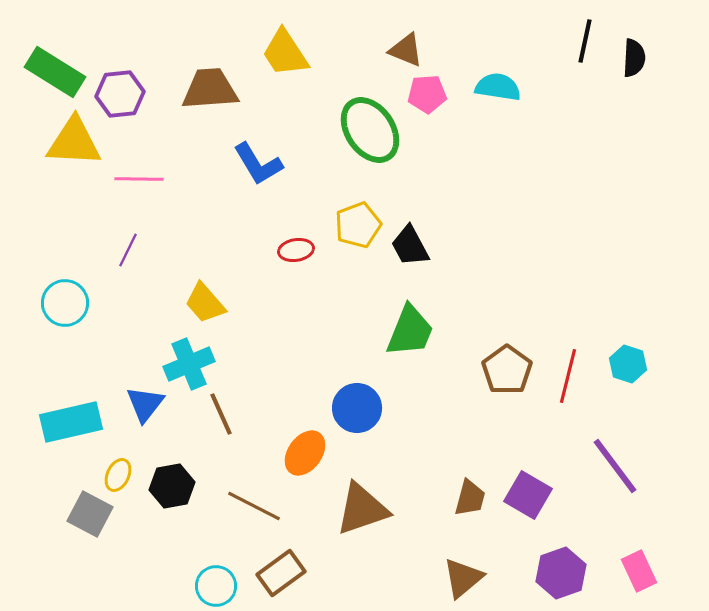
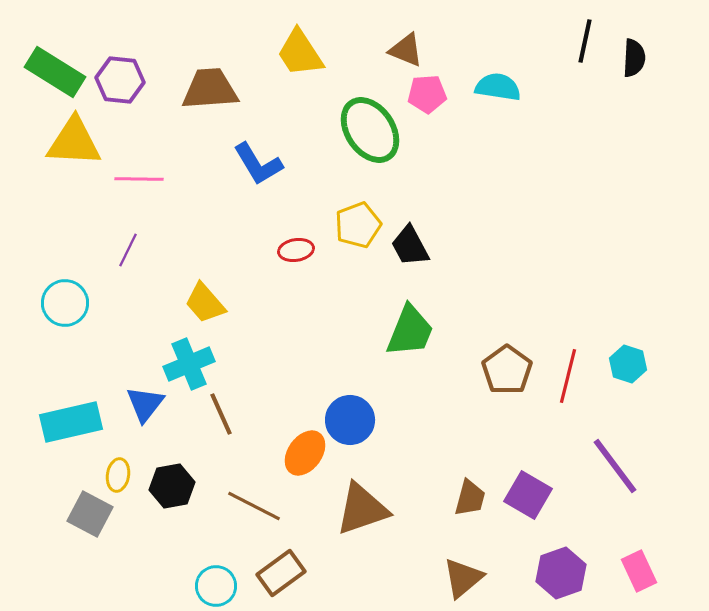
yellow trapezoid at (285, 53): moved 15 px right
purple hexagon at (120, 94): moved 14 px up; rotated 12 degrees clockwise
blue circle at (357, 408): moved 7 px left, 12 px down
yellow ellipse at (118, 475): rotated 16 degrees counterclockwise
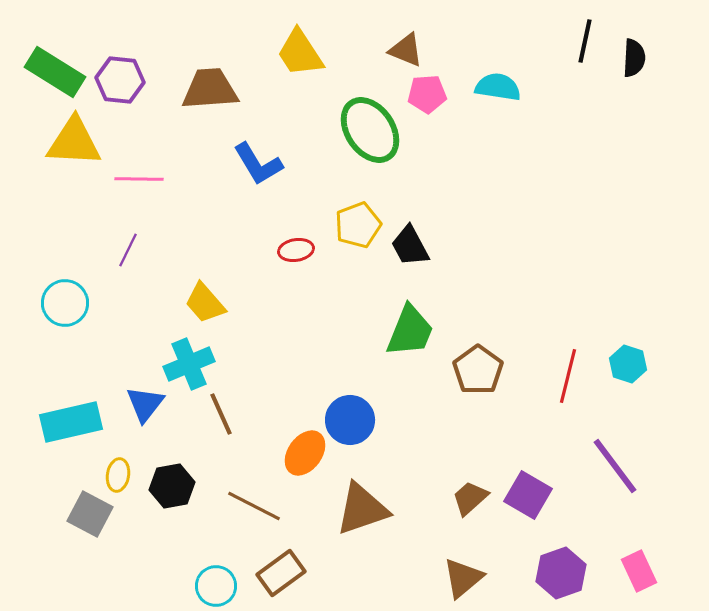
brown pentagon at (507, 370): moved 29 px left
brown trapezoid at (470, 498): rotated 147 degrees counterclockwise
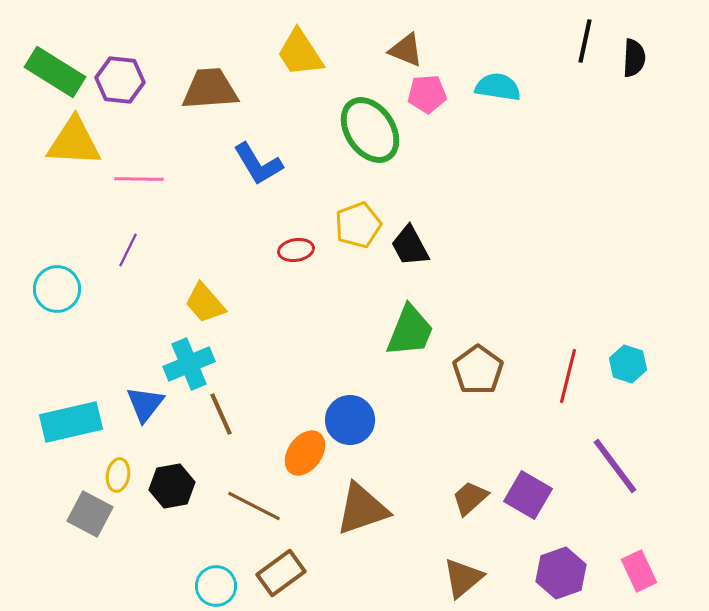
cyan circle at (65, 303): moved 8 px left, 14 px up
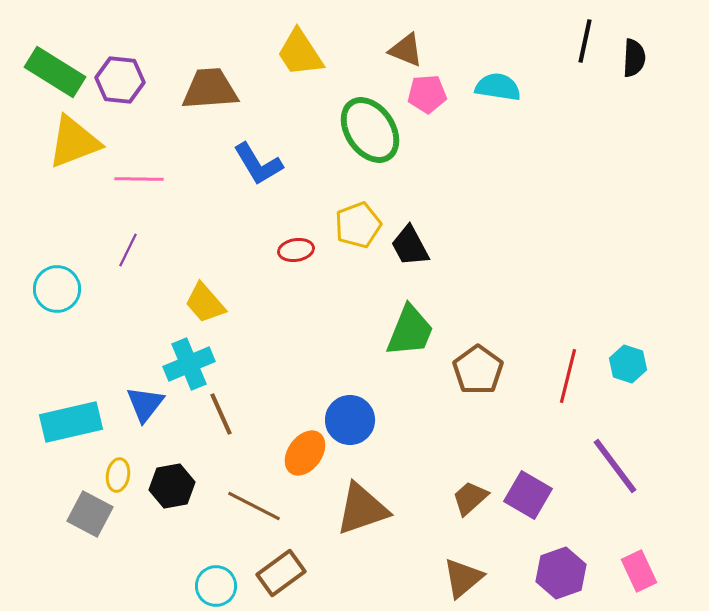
yellow triangle at (74, 142): rotated 24 degrees counterclockwise
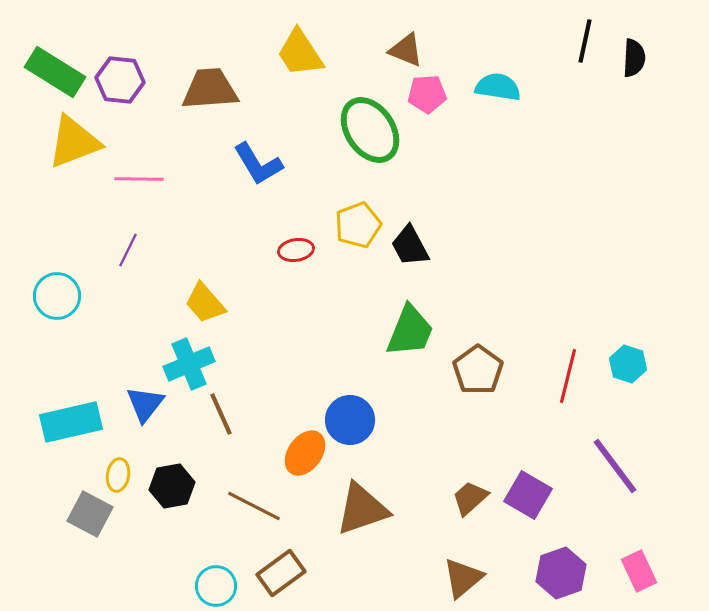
cyan circle at (57, 289): moved 7 px down
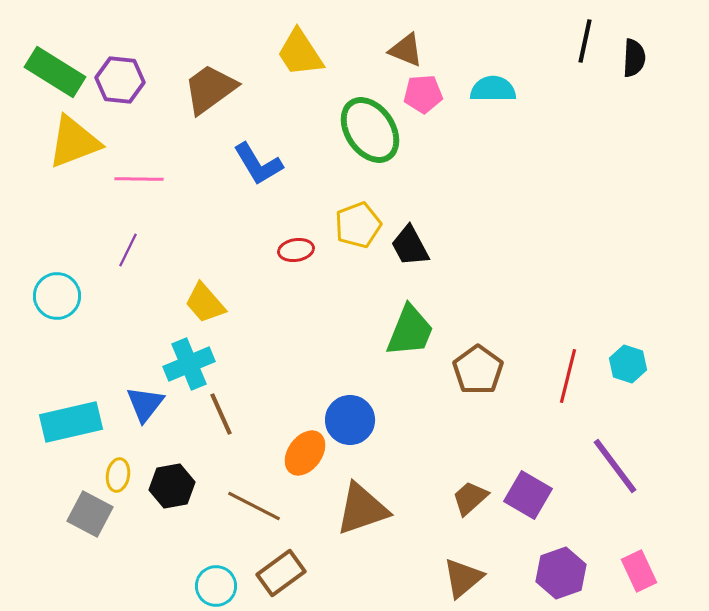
cyan semicircle at (498, 87): moved 5 px left, 2 px down; rotated 9 degrees counterclockwise
brown trapezoid at (210, 89): rotated 32 degrees counterclockwise
pink pentagon at (427, 94): moved 4 px left
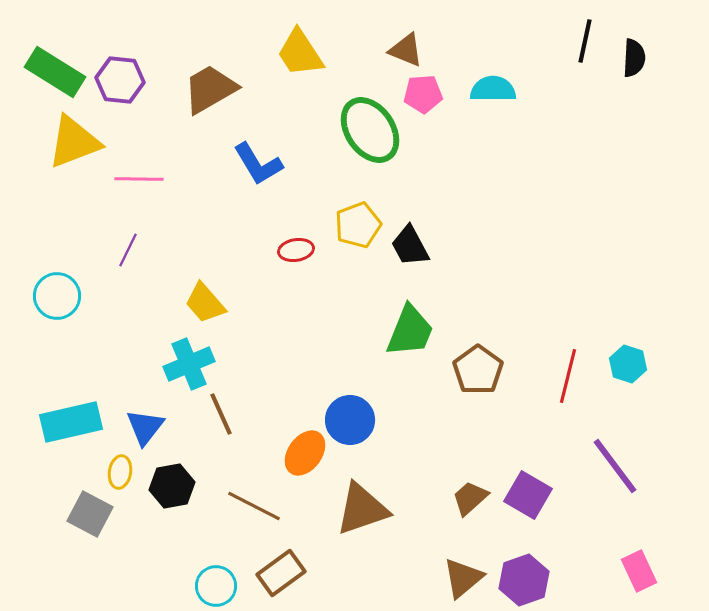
brown trapezoid at (210, 89): rotated 6 degrees clockwise
blue triangle at (145, 404): moved 23 px down
yellow ellipse at (118, 475): moved 2 px right, 3 px up
purple hexagon at (561, 573): moved 37 px left, 7 px down
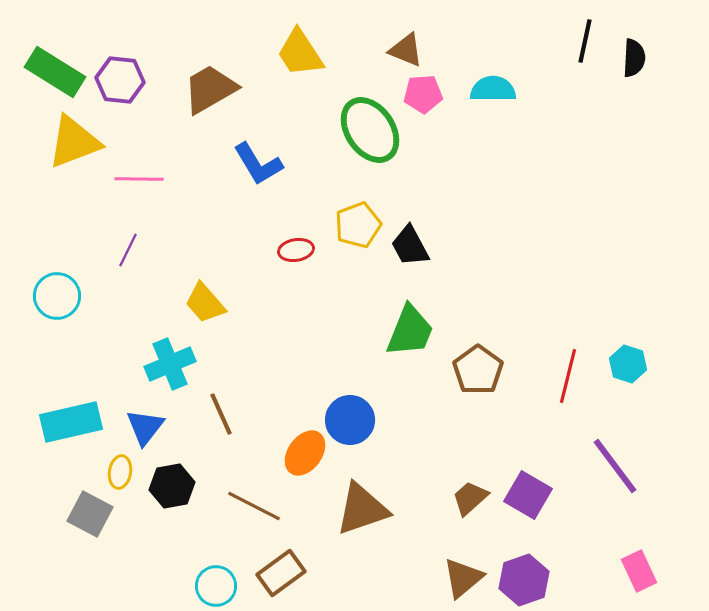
cyan cross at (189, 364): moved 19 px left
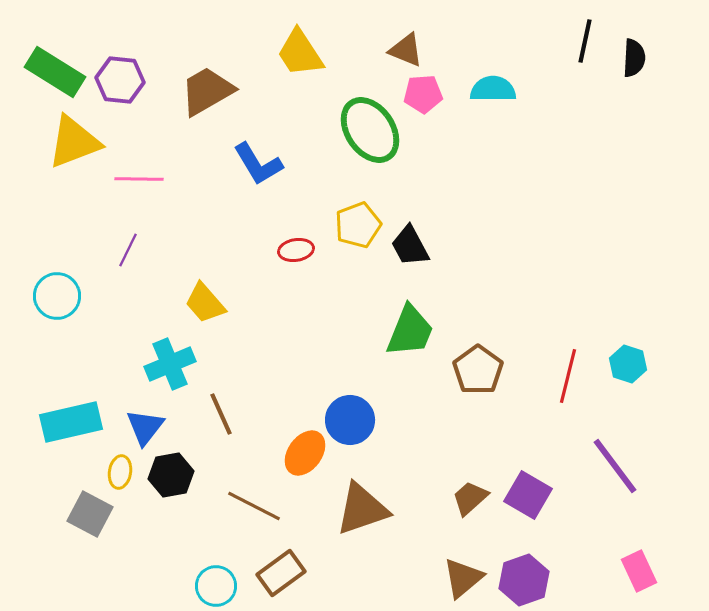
brown trapezoid at (210, 89): moved 3 px left, 2 px down
black hexagon at (172, 486): moved 1 px left, 11 px up
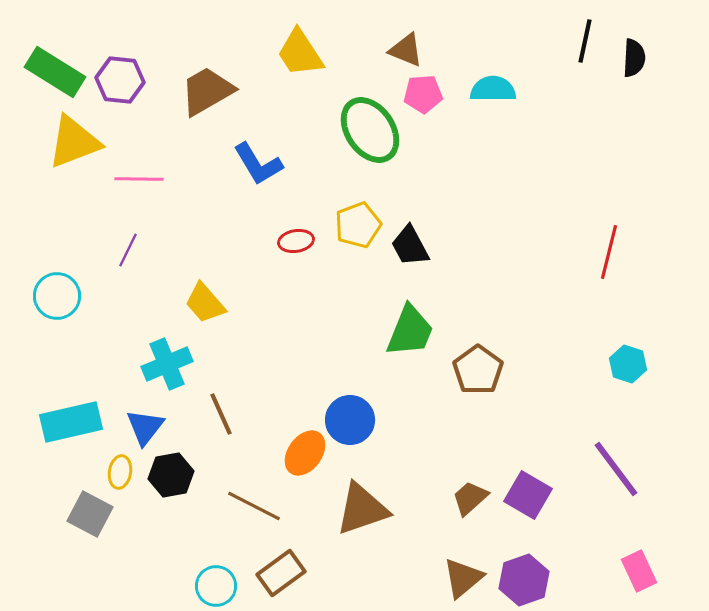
red ellipse at (296, 250): moved 9 px up
cyan cross at (170, 364): moved 3 px left
red line at (568, 376): moved 41 px right, 124 px up
purple line at (615, 466): moved 1 px right, 3 px down
